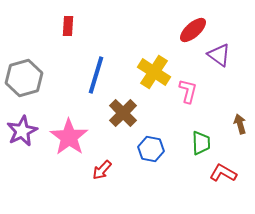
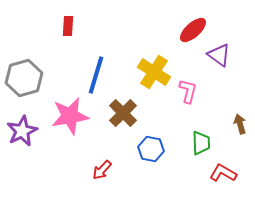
pink star: moved 1 px right, 21 px up; rotated 27 degrees clockwise
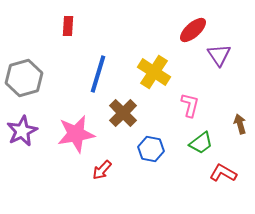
purple triangle: rotated 20 degrees clockwise
blue line: moved 2 px right, 1 px up
pink L-shape: moved 2 px right, 14 px down
pink star: moved 6 px right, 18 px down
green trapezoid: rotated 55 degrees clockwise
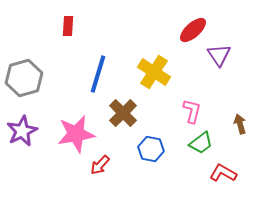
pink L-shape: moved 2 px right, 6 px down
red arrow: moved 2 px left, 5 px up
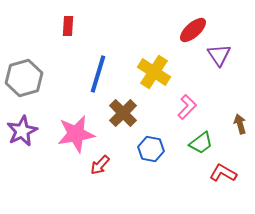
pink L-shape: moved 5 px left, 4 px up; rotated 30 degrees clockwise
